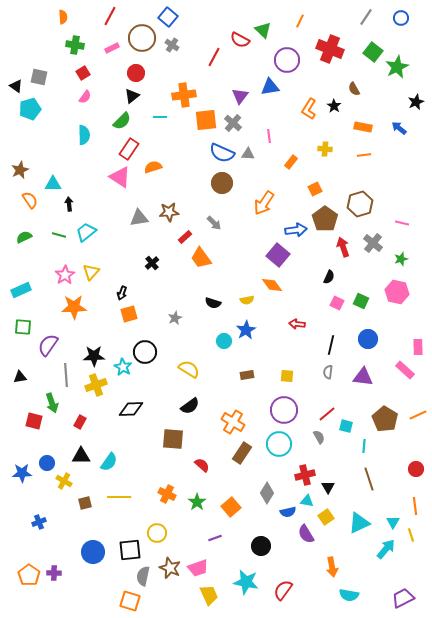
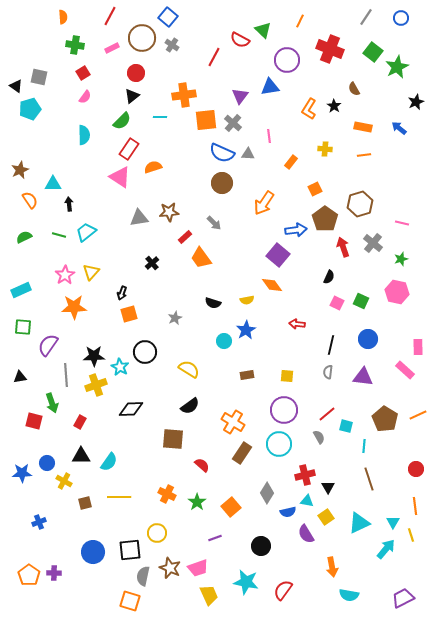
cyan star at (123, 367): moved 3 px left
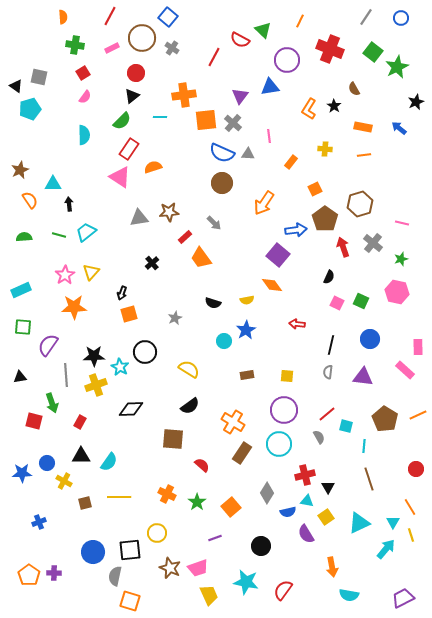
gray cross at (172, 45): moved 3 px down
green semicircle at (24, 237): rotated 21 degrees clockwise
blue circle at (368, 339): moved 2 px right
orange line at (415, 506): moved 5 px left, 1 px down; rotated 24 degrees counterclockwise
gray semicircle at (143, 576): moved 28 px left
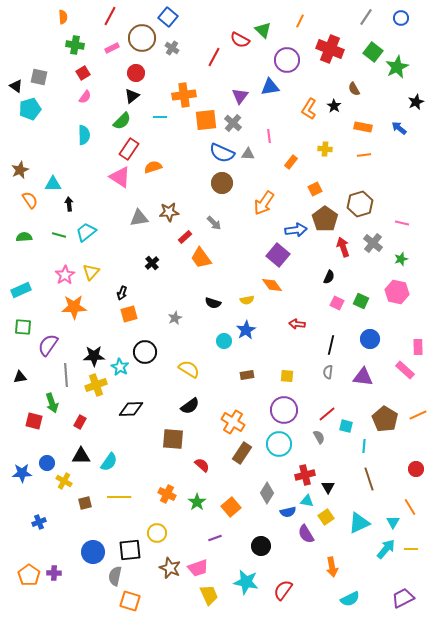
yellow line at (411, 535): moved 14 px down; rotated 72 degrees counterclockwise
cyan semicircle at (349, 595): moved 1 px right, 4 px down; rotated 36 degrees counterclockwise
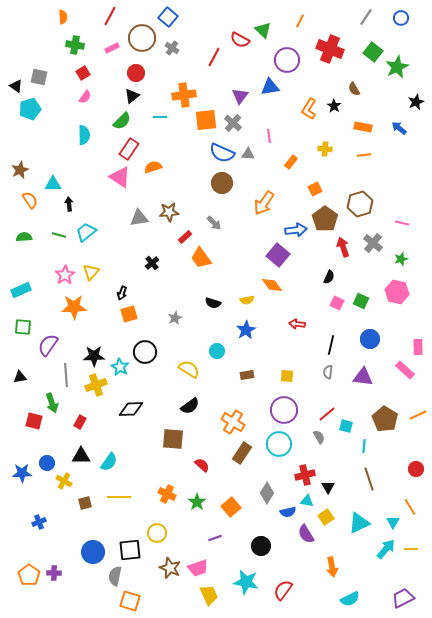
cyan circle at (224, 341): moved 7 px left, 10 px down
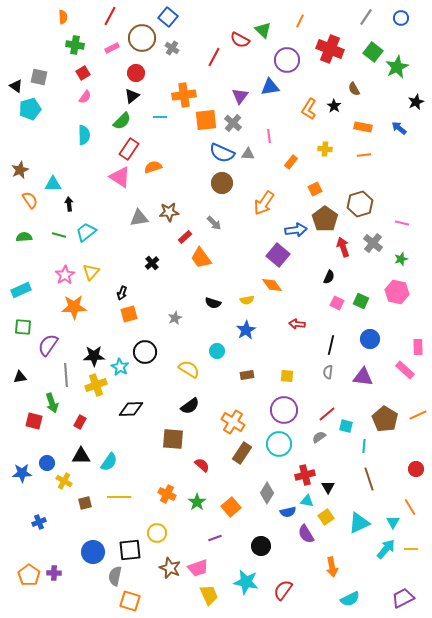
gray semicircle at (319, 437): rotated 96 degrees counterclockwise
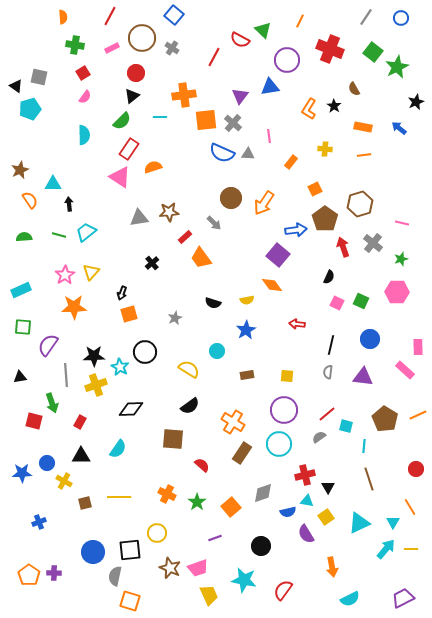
blue square at (168, 17): moved 6 px right, 2 px up
brown circle at (222, 183): moved 9 px right, 15 px down
pink hexagon at (397, 292): rotated 10 degrees counterclockwise
cyan semicircle at (109, 462): moved 9 px right, 13 px up
gray diamond at (267, 493): moved 4 px left; rotated 40 degrees clockwise
cyan star at (246, 582): moved 2 px left, 2 px up
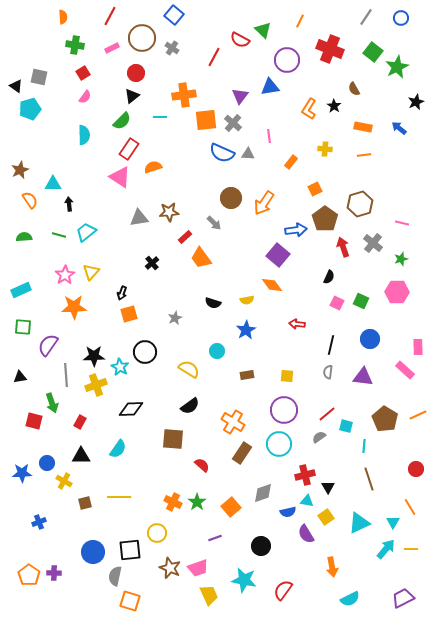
orange cross at (167, 494): moved 6 px right, 8 px down
